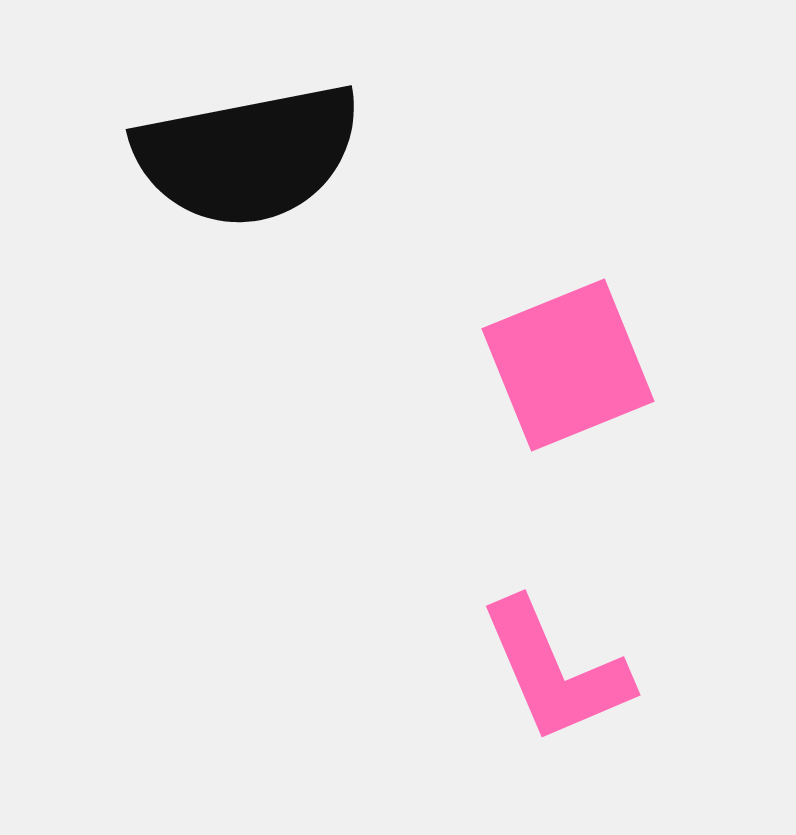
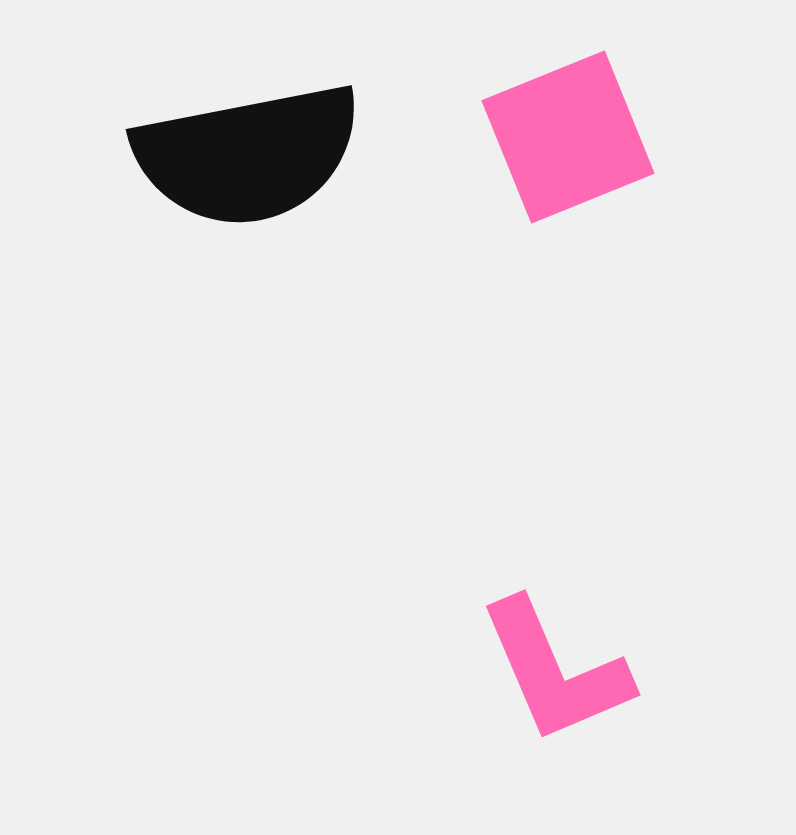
pink square: moved 228 px up
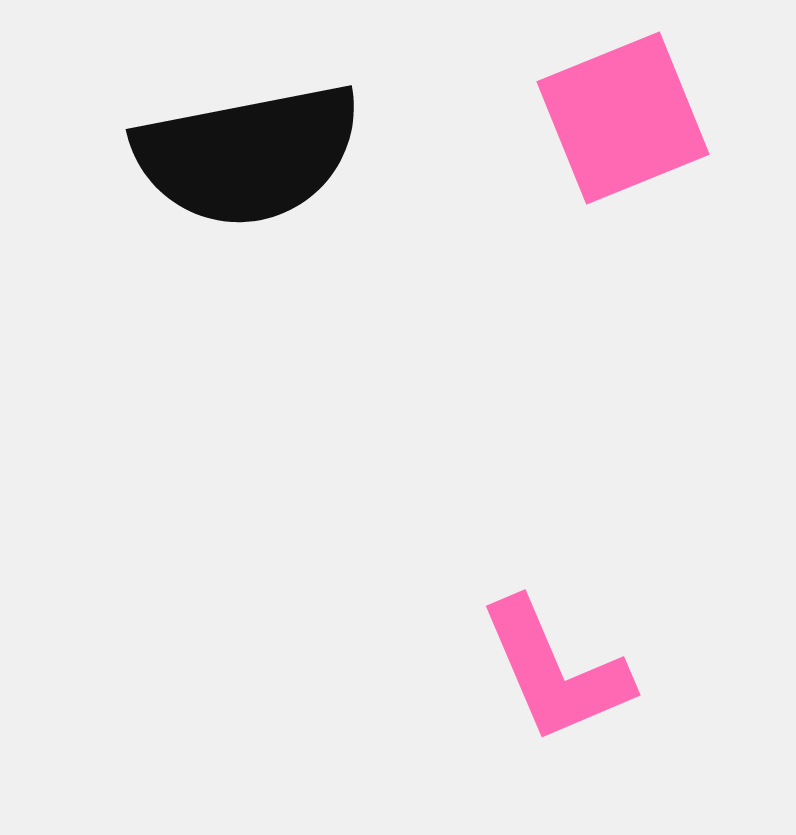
pink square: moved 55 px right, 19 px up
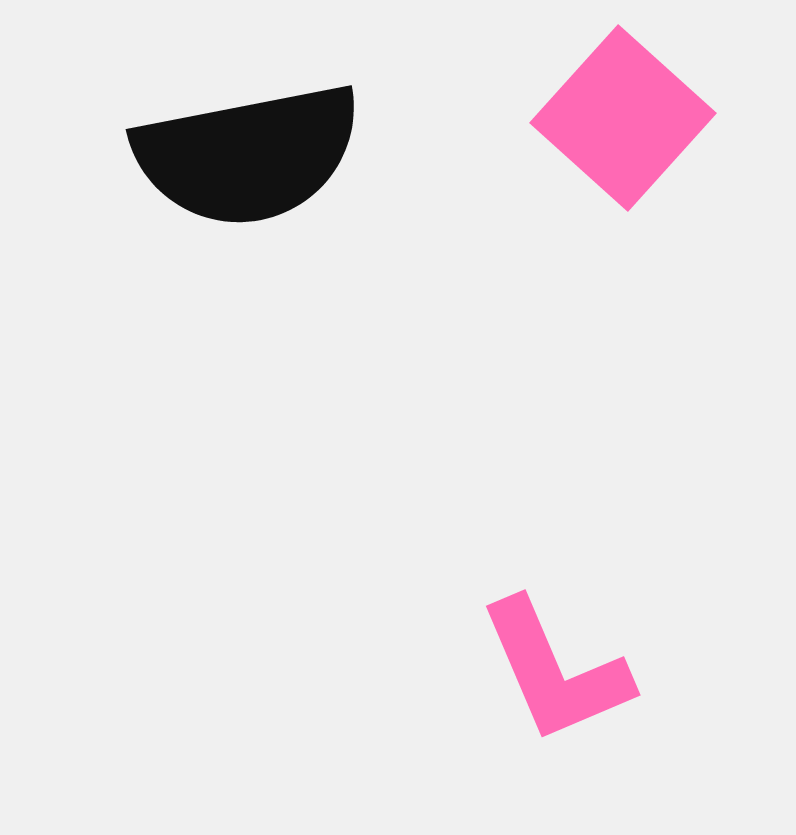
pink square: rotated 26 degrees counterclockwise
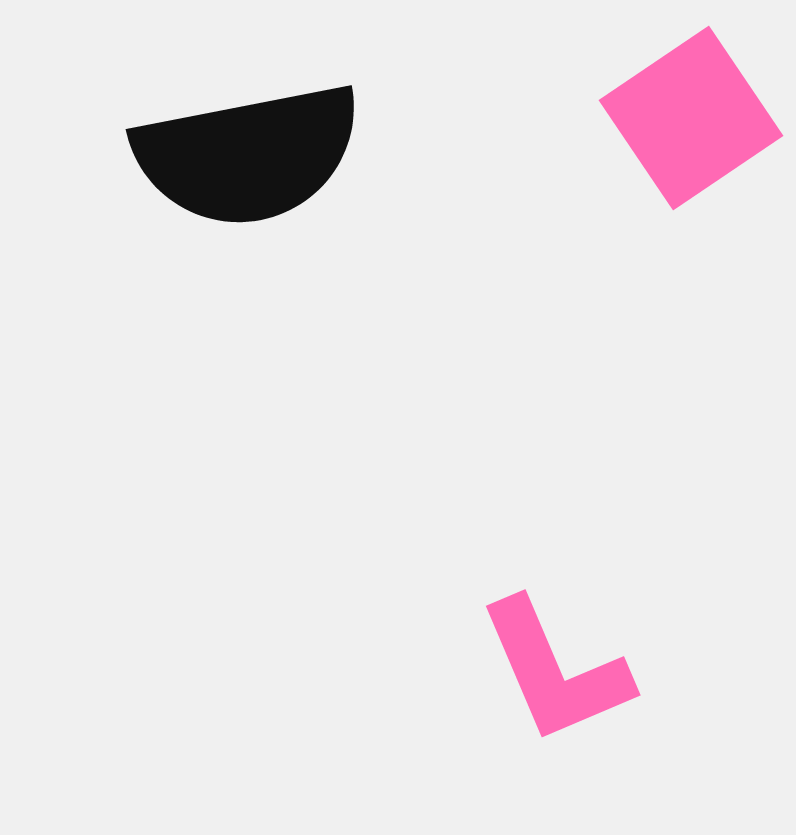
pink square: moved 68 px right; rotated 14 degrees clockwise
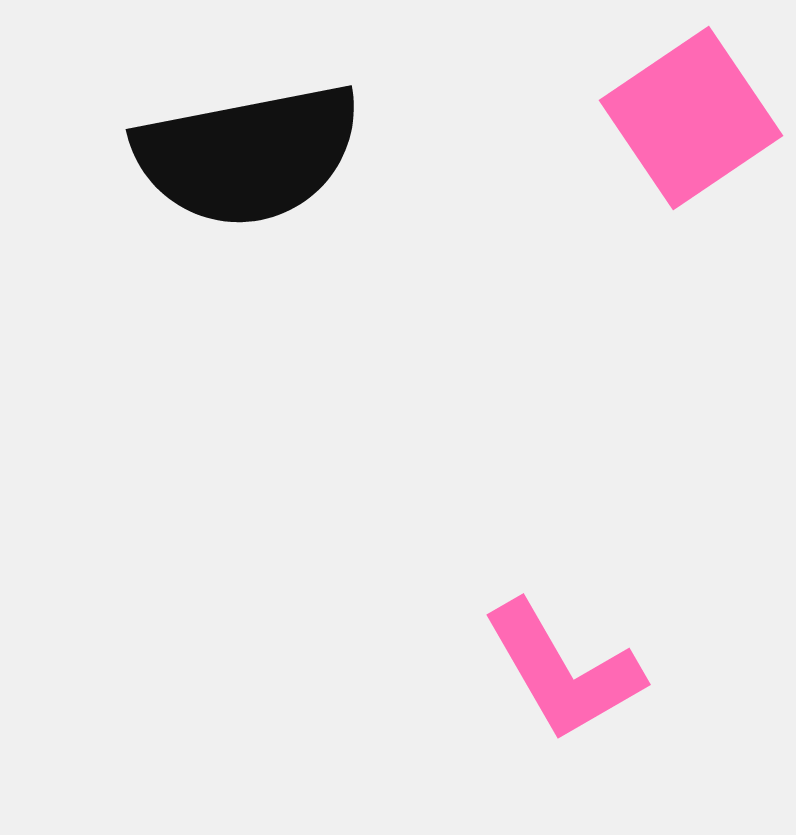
pink L-shape: moved 8 px right; rotated 7 degrees counterclockwise
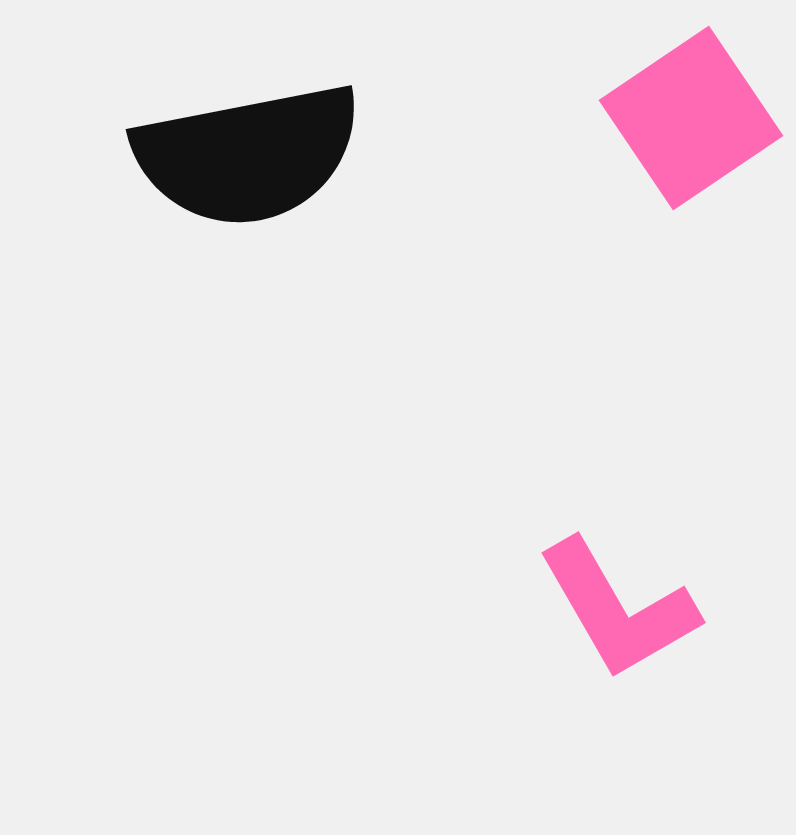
pink L-shape: moved 55 px right, 62 px up
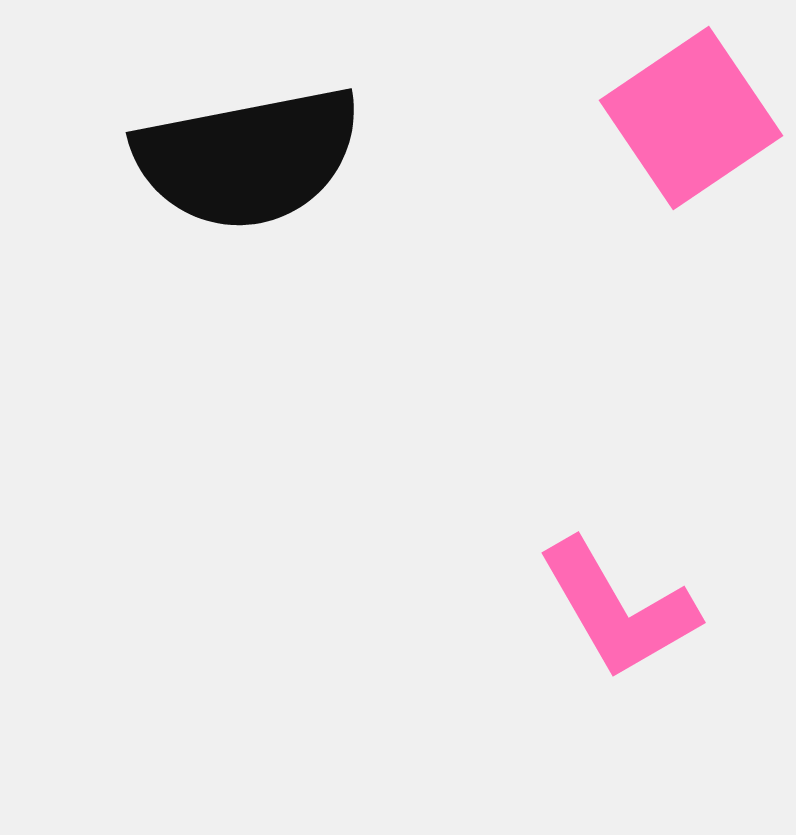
black semicircle: moved 3 px down
